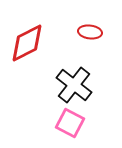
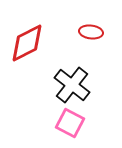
red ellipse: moved 1 px right
black cross: moved 2 px left
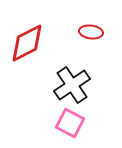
black cross: rotated 18 degrees clockwise
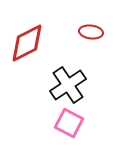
black cross: moved 4 px left
pink square: moved 1 px left
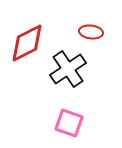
black cross: moved 16 px up
pink square: rotated 8 degrees counterclockwise
